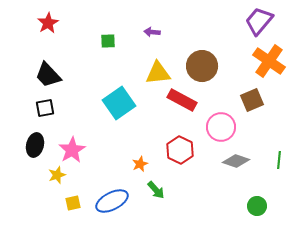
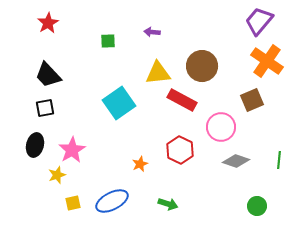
orange cross: moved 2 px left
green arrow: moved 12 px right, 14 px down; rotated 30 degrees counterclockwise
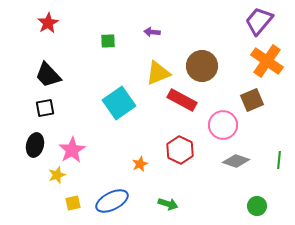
yellow triangle: rotated 16 degrees counterclockwise
pink circle: moved 2 px right, 2 px up
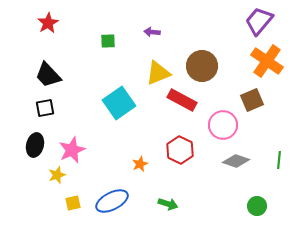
pink star: rotated 8 degrees clockwise
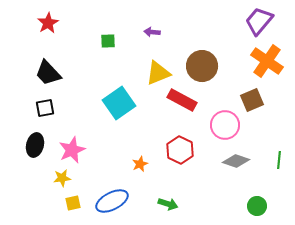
black trapezoid: moved 2 px up
pink circle: moved 2 px right
yellow star: moved 5 px right, 3 px down; rotated 12 degrees clockwise
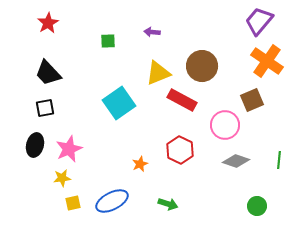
pink star: moved 3 px left, 1 px up
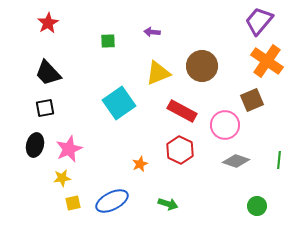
red rectangle: moved 11 px down
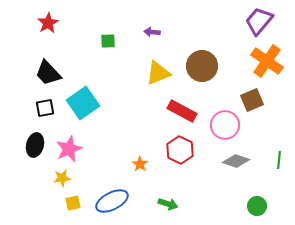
cyan square: moved 36 px left
orange star: rotated 14 degrees counterclockwise
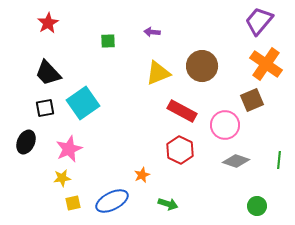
orange cross: moved 1 px left, 3 px down
black ellipse: moved 9 px left, 3 px up; rotated 10 degrees clockwise
orange star: moved 2 px right, 11 px down; rotated 14 degrees clockwise
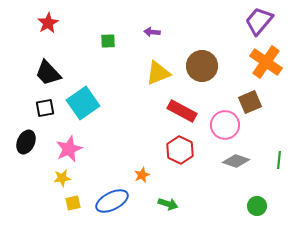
orange cross: moved 2 px up
brown square: moved 2 px left, 2 px down
